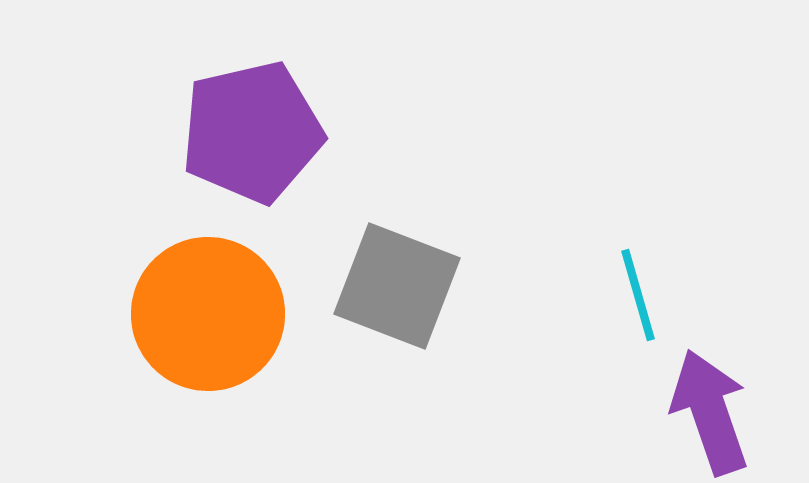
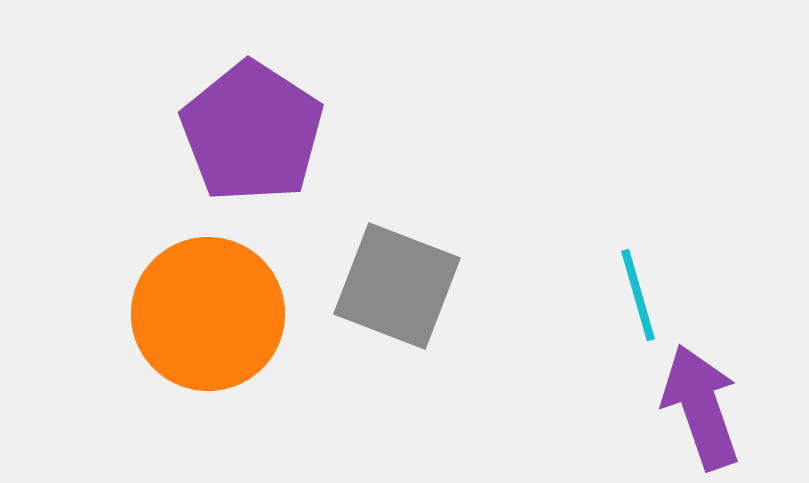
purple pentagon: rotated 26 degrees counterclockwise
purple arrow: moved 9 px left, 5 px up
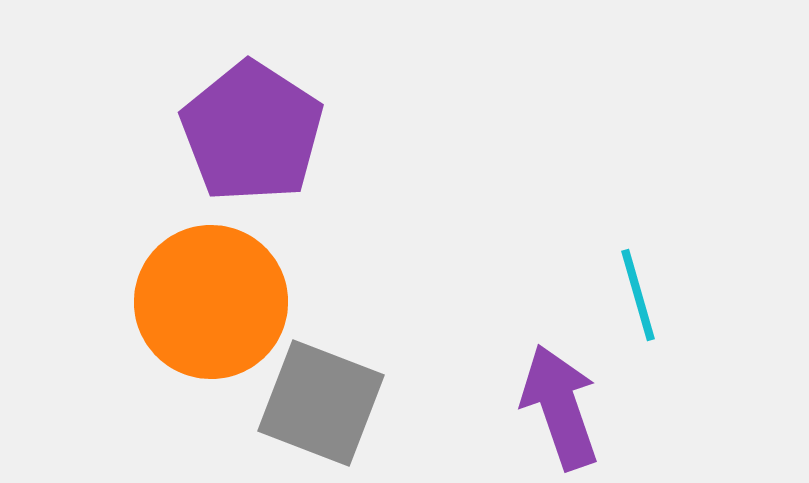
gray square: moved 76 px left, 117 px down
orange circle: moved 3 px right, 12 px up
purple arrow: moved 141 px left
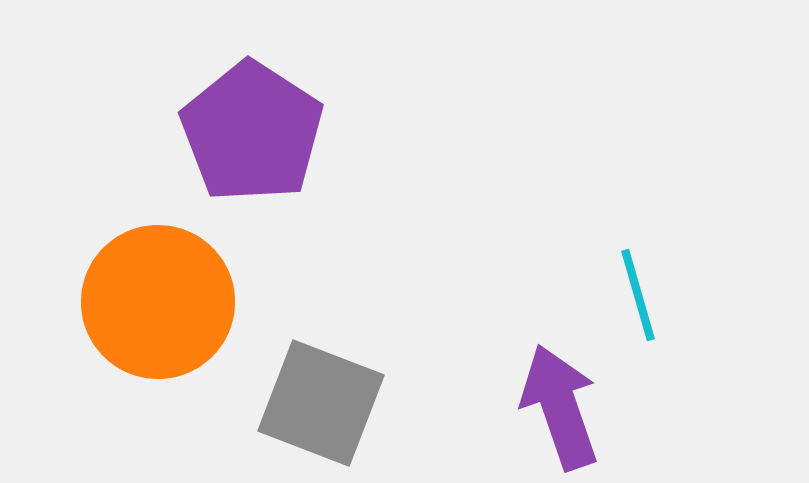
orange circle: moved 53 px left
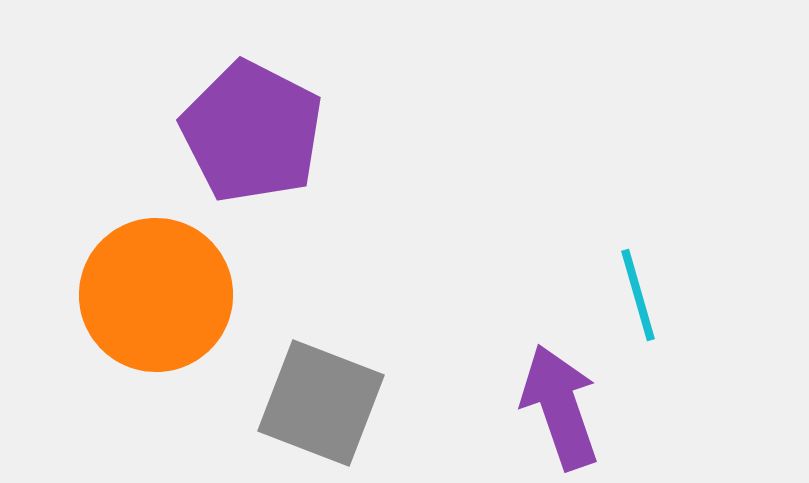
purple pentagon: rotated 6 degrees counterclockwise
orange circle: moved 2 px left, 7 px up
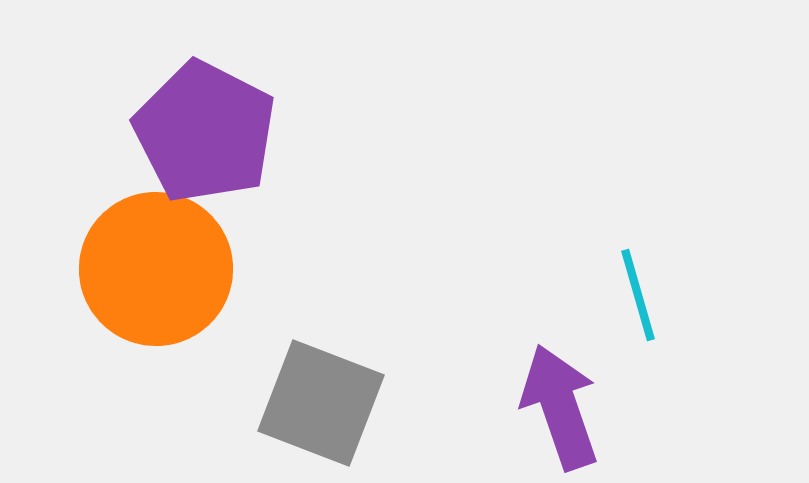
purple pentagon: moved 47 px left
orange circle: moved 26 px up
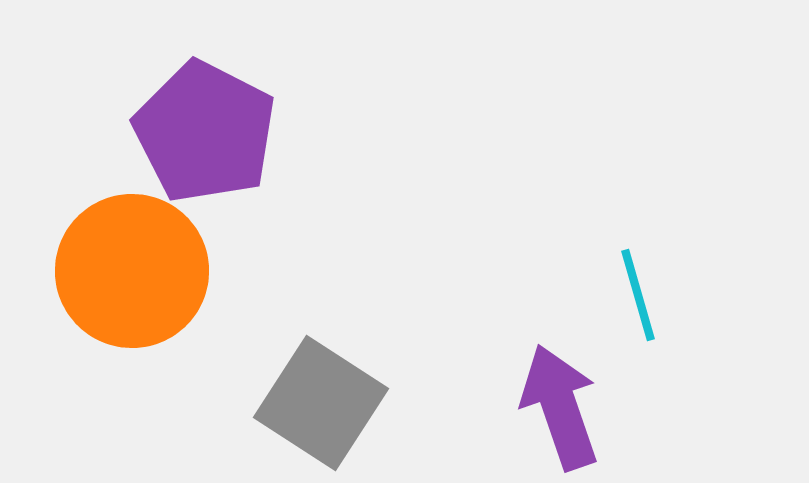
orange circle: moved 24 px left, 2 px down
gray square: rotated 12 degrees clockwise
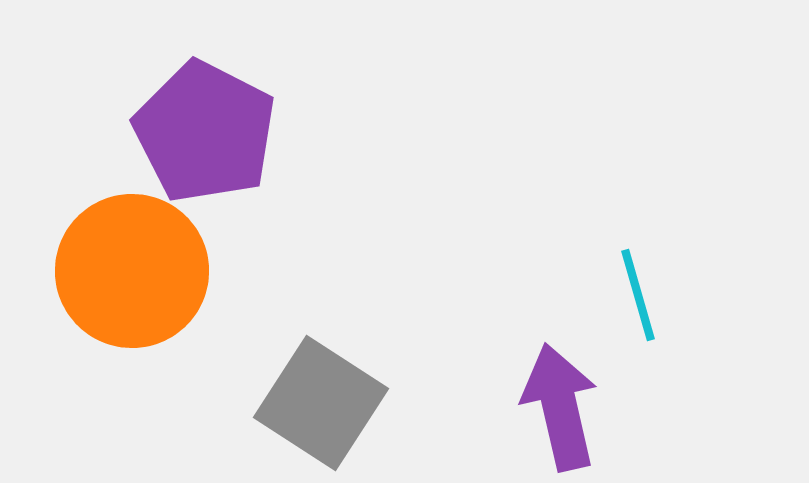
purple arrow: rotated 6 degrees clockwise
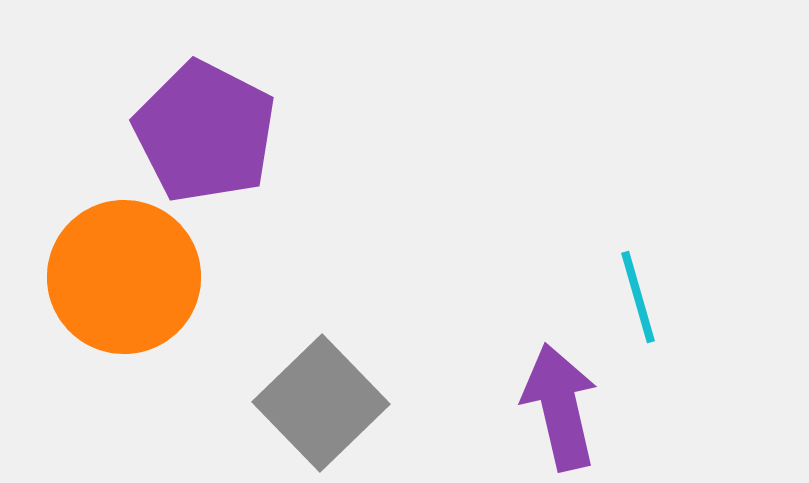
orange circle: moved 8 px left, 6 px down
cyan line: moved 2 px down
gray square: rotated 13 degrees clockwise
